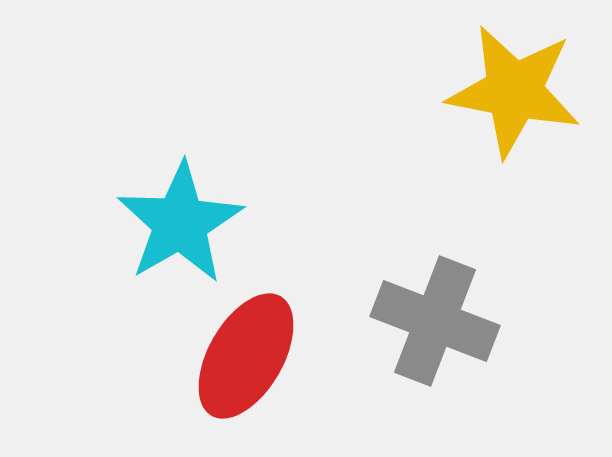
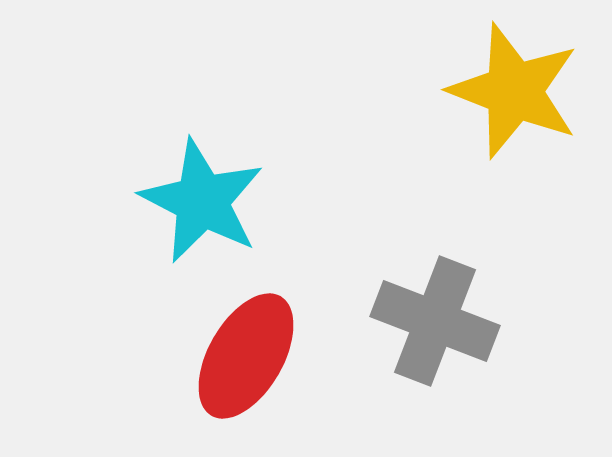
yellow star: rotated 10 degrees clockwise
cyan star: moved 22 px right, 22 px up; rotated 15 degrees counterclockwise
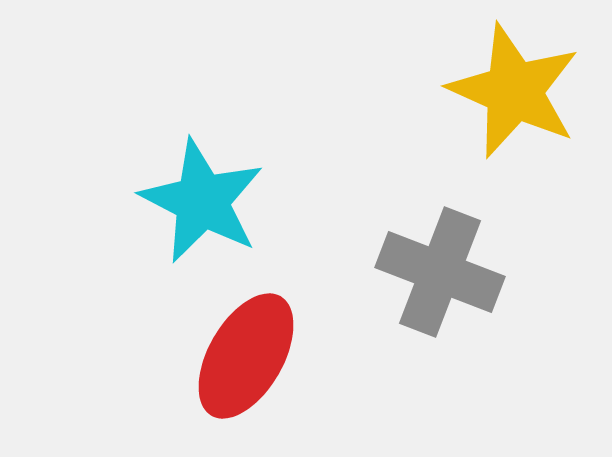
yellow star: rotated 3 degrees clockwise
gray cross: moved 5 px right, 49 px up
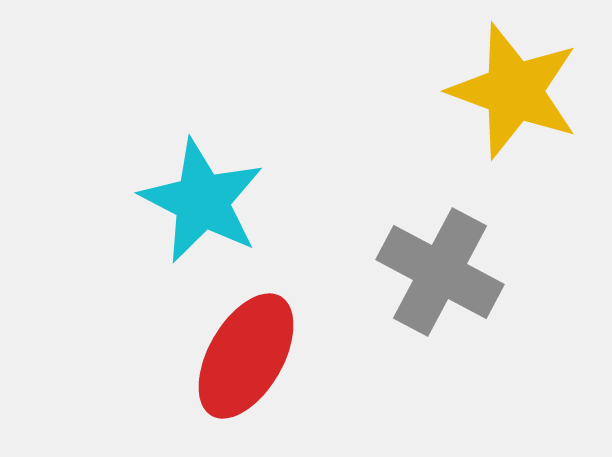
yellow star: rotated 4 degrees counterclockwise
gray cross: rotated 7 degrees clockwise
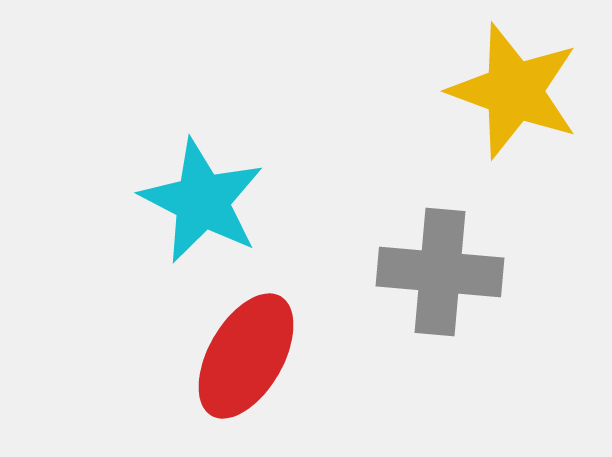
gray cross: rotated 23 degrees counterclockwise
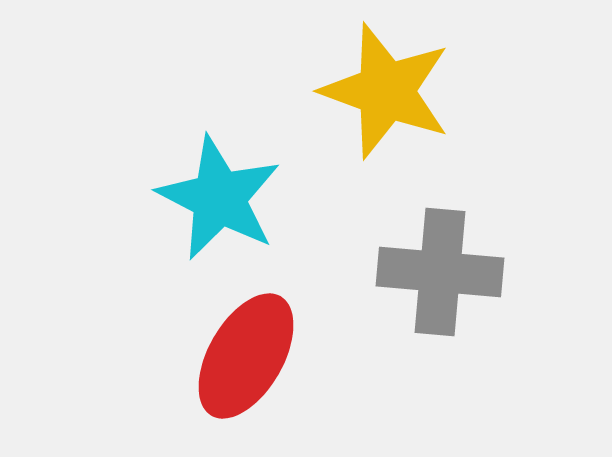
yellow star: moved 128 px left
cyan star: moved 17 px right, 3 px up
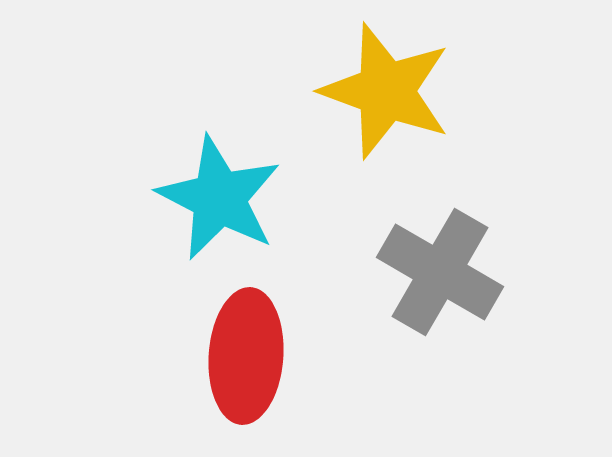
gray cross: rotated 25 degrees clockwise
red ellipse: rotated 26 degrees counterclockwise
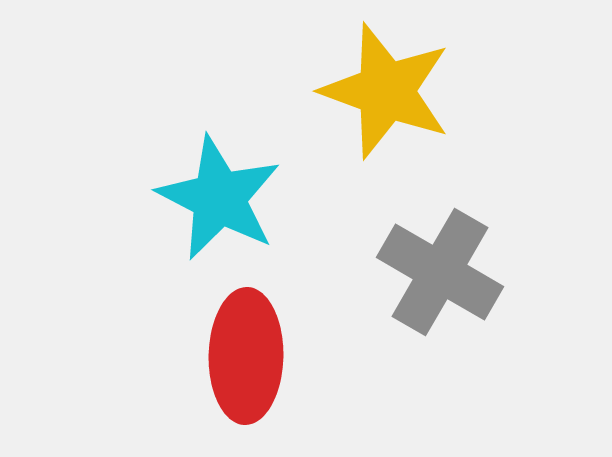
red ellipse: rotated 3 degrees counterclockwise
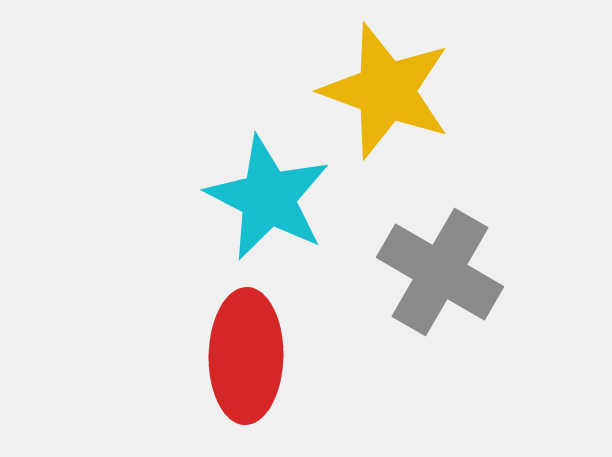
cyan star: moved 49 px right
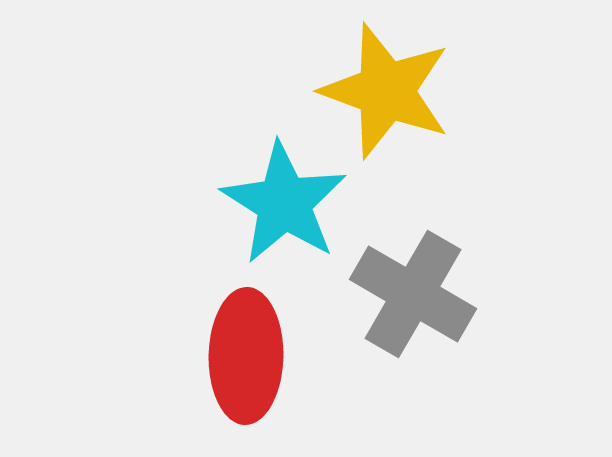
cyan star: moved 16 px right, 5 px down; rotated 5 degrees clockwise
gray cross: moved 27 px left, 22 px down
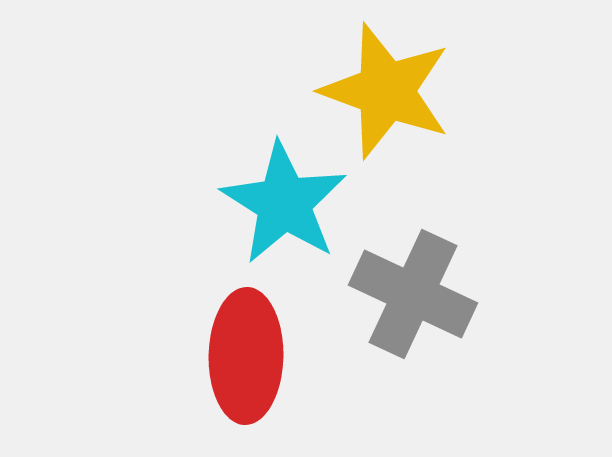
gray cross: rotated 5 degrees counterclockwise
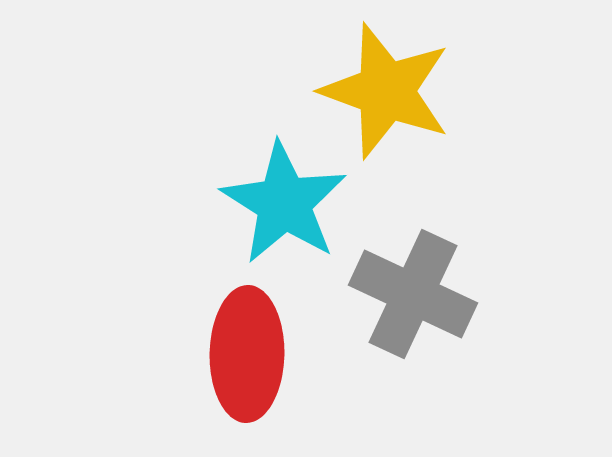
red ellipse: moved 1 px right, 2 px up
